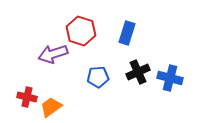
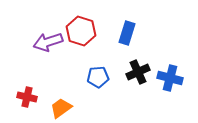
purple arrow: moved 5 px left, 12 px up
orange trapezoid: moved 10 px right, 1 px down
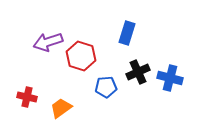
red hexagon: moved 25 px down
blue pentagon: moved 8 px right, 10 px down
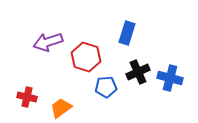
red hexagon: moved 5 px right, 1 px down
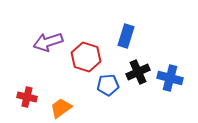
blue rectangle: moved 1 px left, 3 px down
blue pentagon: moved 2 px right, 2 px up
